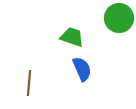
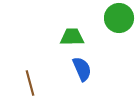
green trapezoid: rotated 20 degrees counterclockwise
brown line: moved 1 px right; rotated 20 degrees counterclockwise
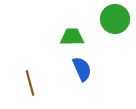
green circle: moved 4 px left, 1 px down
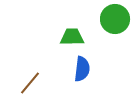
blue semicircle: rotated 30 degrees clockwise
brown line: rotated 55 degrees clockwise
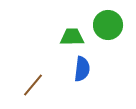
green circle: moved 7 px left, 6 px down
brown line: moved 3 px right, 2 px down
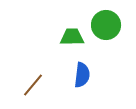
green circle: moved 2 px left
blue semicircle: moved 6 px down
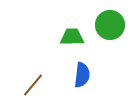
green circle: moved 4 px right
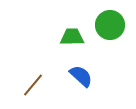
blue semicircle: moved 1 px left, 1 px down; rotated 55 degrees counterclockwise
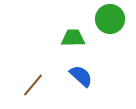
green circle: moved 6 px up
green trapezoid: moved 1 px right, 1 px down
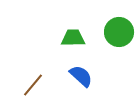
green circle: moved 9 px right, 13 px down
